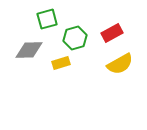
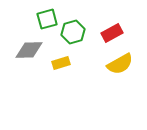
green hexagon: moved 2 px left, 6 px up
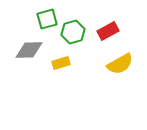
red rectangle: moved 4 px left, 2 px up
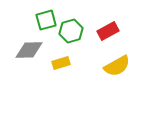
green square: moved 1 px left, 1 px down
green hexagon: moved 2 px left, 1 px up
yellow semicircle: moved 3 px left, 2 px down
